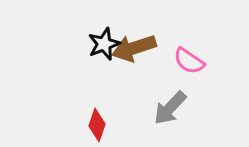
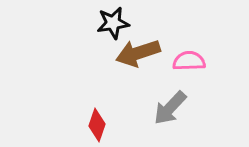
black star: moved 9 px right, 21 px up; rotated 12 degrees clockwise
brown arrow: moved 4 px right, 5 px down
pink semicircle: rotated 144 degrees clockwise
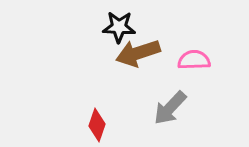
black star: moved 6 px right, 4 px down; rotated 12 degrees clockwise
pink semicircle: moved 5 px right, 1 px up
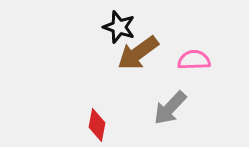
black star: rotated 16 degrees clockwise
brown arrow: rotated 18 degrees counterclockwise
red diamond: rotated 8 degrees counterclockwise
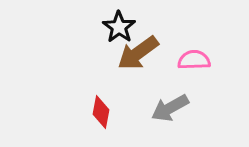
black star: rotated 16 degrees clockwise
gray arrow: rotated 18 degrees clockwise
red diamond: moved 4 px right, 13 px up
